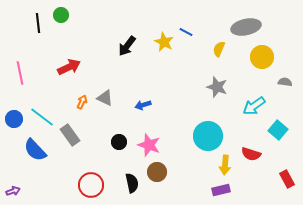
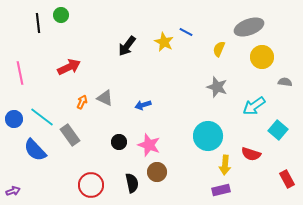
gray ellipse: moved 3 px right; rotated 8 degrees counterclockwise
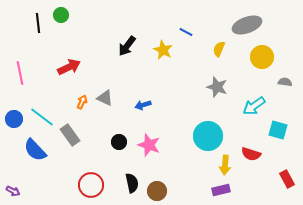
gray ellipse: moved 2 px left, 2 px up
yellow star: moved 1 px left, 8 px down
cyan square: rotated 24 degrees counterclockwise
brown circle: moved 19 px down
purple arrow: rotated 48 degrees clockwise
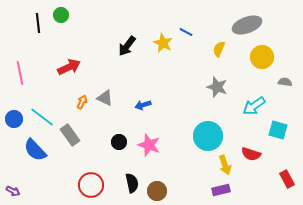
yellow star: moved 7 px up
yellow arrow: rotated 24 degrees counterclockwise
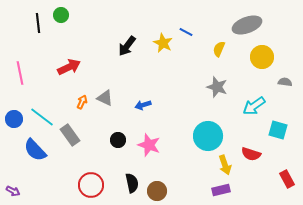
black circle: moved 1 px left, 2 px up
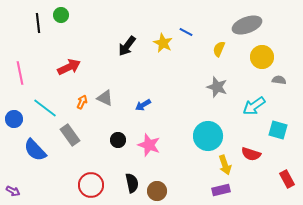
gray semicircle: moved 6 px left, 2 px up
blue arrow: rotated 14 degrees counterclockwise
cyan line: moved 3 px right, 9 px up
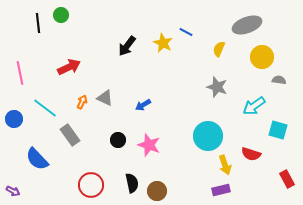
blue semicircle: moved 2 px right, 9 px down
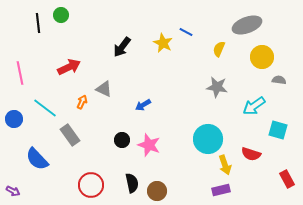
black arrow: moved 5 px left, 1 px down
gray star: rotated 10 degrees counterclockwise
gray triangle: moved 1 px left, 9 px up
cyan circle: moved 3 px down
black circle: moved 4 px right
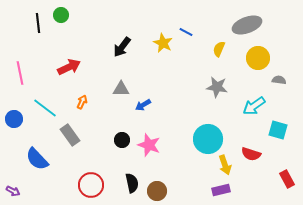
yellow circle: moved 4 px left, 1 px down
gray triangle: moved 17 px right; rotated 24 degrees counterclockwise
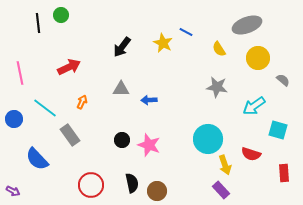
yellow semicircle: rotated 56 degrees counterclockwise
gray semicircle: moved 4 px right; rotated 32 degrees clockwise
blue arrow: moved 6 px right, 5 px up; rotated 28 degrees clockwise
red rectangle: moved 3 px left, 6 px up; rotated 24 degrees clockwise
purple rectangle: rotated 60 degrees clockwise
